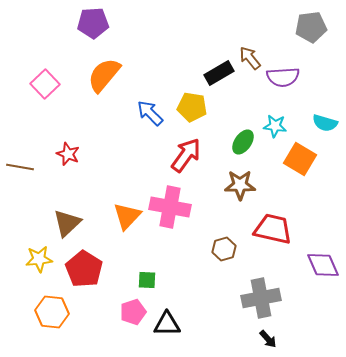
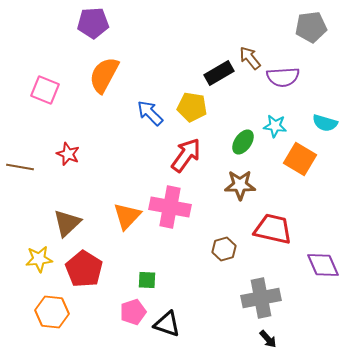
orange semicircle: rotated 12 degrees counterclockwise
pink square: moved 6 px down; rotated 24 degrees counterclockwise
black triangle: rotated 20 degrees clockwise
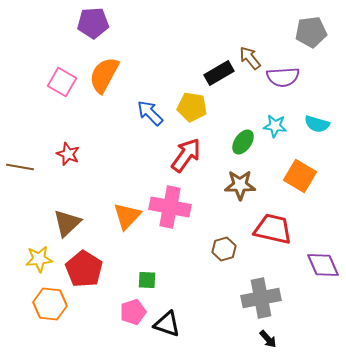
gray pentagon: moved 5 px down
pink square: moved 17 px right, 8 px up; rotated 8 degrees clockwise
cyan semicircle: moved 8 px left, 1 px down
orange square: moved 17 px down
orange hexagon: moved 2 px left, 8 px up
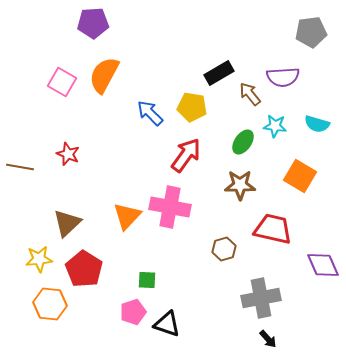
brown arrow: moved 36 px down
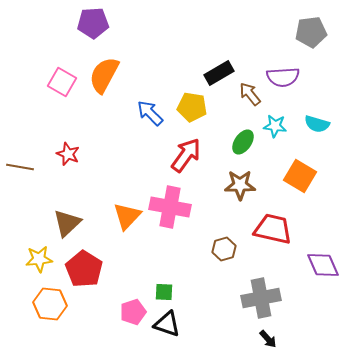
green square: moved 17 px right, 12 px down
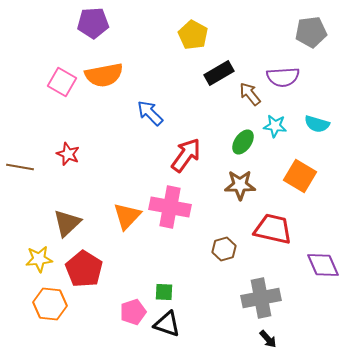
orange semicircle: rotated 129 degrees counterclockwise
yellow pentagon: moved 1 px right, 72 px up; rotated 20 degrees clockwise
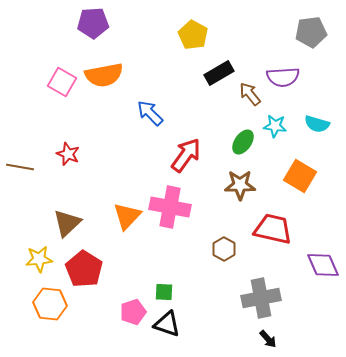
brown hexagon: rotated 15 degrees counterclockwise
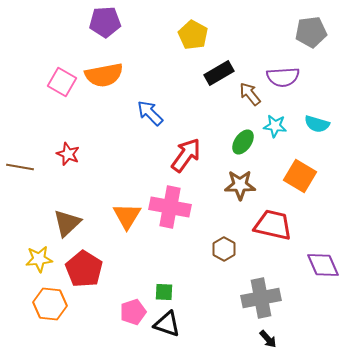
purple pentagon: moved 12 px right, 1 px up
orange triangle: rotated 12 degrees counterclockwise
red trapezoid: moved 4 px up
